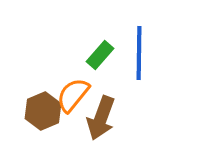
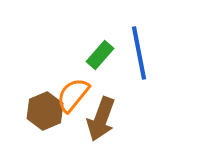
blue line: rotated 12 degrees counterclockwise
brown hexagon: moved 2 px right
brown arrow: moved 1 px down
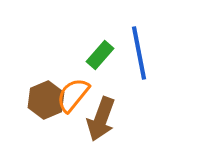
brown hexagon: moved 1 px right, 11 px up
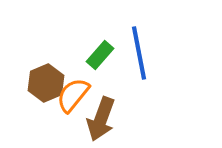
brown hexagon: moved 17 px up
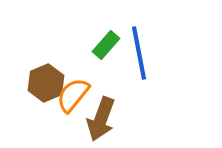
green rectangle: moved 6 px right, 10 px up
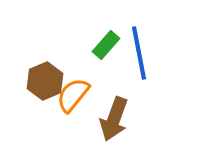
brown hexagon: moved 1 px left, 2 px up
brown arrow: moved 13 px right
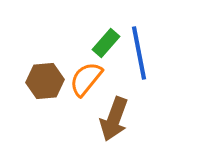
green rectangle: moved 2 px up
brown hexagon: rotated 18 degrees clockwise
orange semicircle: moved 13 px right, 16 px up
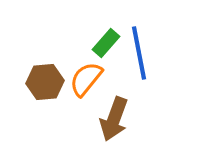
brown hexagon: moved 1 px down
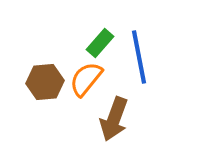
green rectangle: moved 6 px left
blue line: moved 4 px down
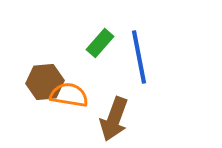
orange semicircle: moved 17 px left, 16 px down; rotated 60 degrees clockwise
